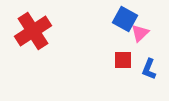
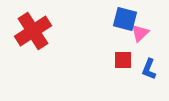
blue square: rotated 15 degrees counterclockwise
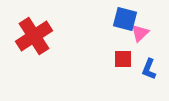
red cross: moved 1 px right, 5 px down
red square: moved 1 px up
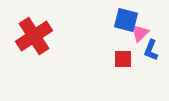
blue square: moved 1 px right, 1 px down
blue L-shape: moved 2 px right, 19 px up
